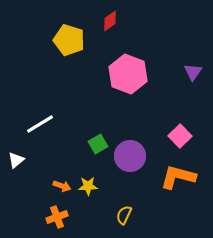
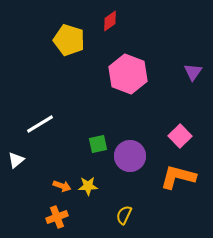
green square: rotated 18 degrees clockwise
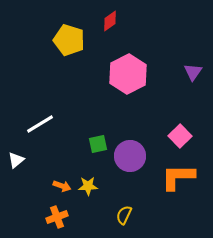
pink hexagon: rotated 12 degrees clockwise
orange L-shape: rotated 15 degrees counterclockwise
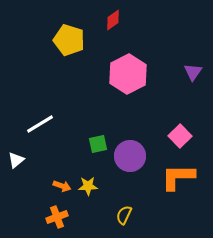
red diamond: moved 3 px right, 1 px up
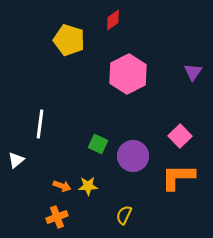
white line: rotated 52 degrees counterclockwise
green square: rotated 36 degrees clockwise
purple circle: moved 3 px right
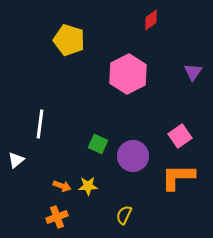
red diamond: moved 38 px right
pink square: rotated 10 degrees clockwise
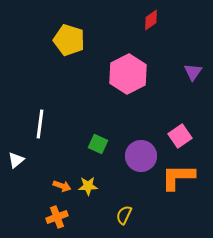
purple circle: moved 8 px right
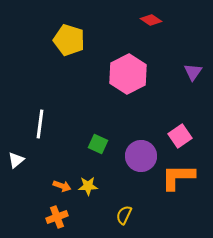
red diamond: rotated 70 degrees clockwise
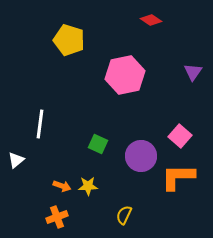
pink hexagon: moved 3 px left, 1 px down; rotated 15 degrees clockwise
pink square: rotated 15 degrees counterclockwise
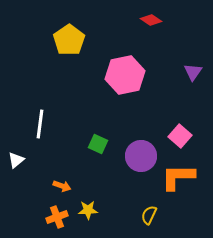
yellow pentagon: rotated 20 degrees clockwise
yellow star: moved 24 px down
yellow semicircle: moved 25 px right
